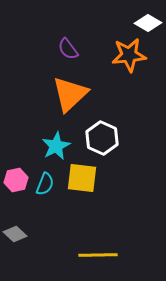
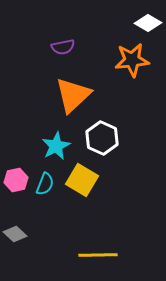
purple semicircle: moved 5 px left, 2 px up; rotated 65 degrees counterclockwise
orange star: moved 3 px right, 5 px down
orange triangle: moved 3 px right, 1 px down
yellow square: moved 2 px down; rotated 24 degrees clockwise
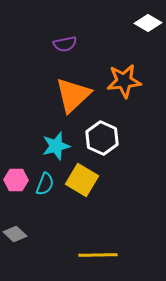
purple semicircle: moved 2 px right, 3 px up
orange star: moved 8 px left, 21 px down
cyan star: rotated 12 degrees clockwise
pink hexagon: rotated 15 degrees clockwise
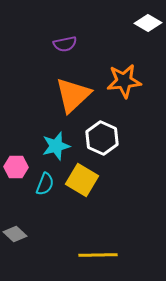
pink hexagon: moved 13 px up
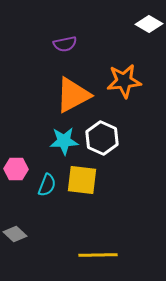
white diamond: moved 1 px right, 1 px down
orange triangle: rotated 15 degrees clockwise
cyan star: moved 8 px right, 5 px up; rotated 12 degrees clockwise
pink hexagon: moved 2 px down
yellow square: rotated 24 degrees counterclockwise
cyan semicircle: moved 2 px right, 1 px down
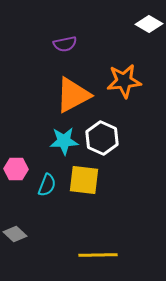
yellow square: moved 2 px right
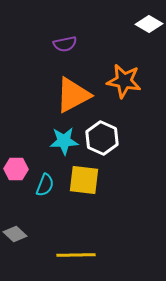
orange star: rotated 16 degrees clockwise
cyan semicircle: moved 2 px left
yellow line: moved 22 px left
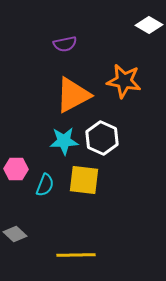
white diamond: moved 1 px down
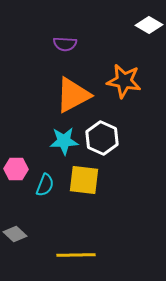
purple semicircle: rotated 15 degrees clockwise
